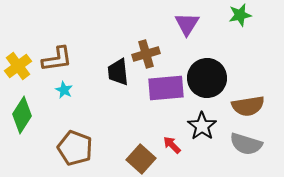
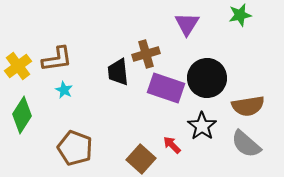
purple rectangle: rotated 24 degrees clockwise
gray semicircle: rotated 24 degrees clockwise
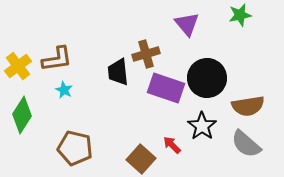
purple triangle: rotated 12 degrees counterclockwise
brown pentagon: rotated 8 degrees counterclockwise
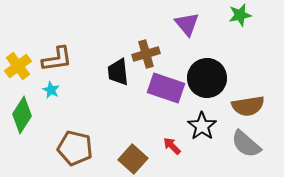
cyan star: moved 13 px left
red arrow: moved 1 px down
brown square: moved 8 px left
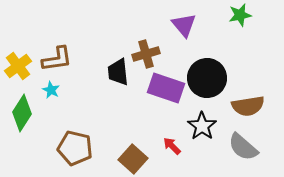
purple triangle: moved 3 px left, 1 px down
green diamond: moved 2 px up
gray semicircle: moved 3 px left, 3 px down
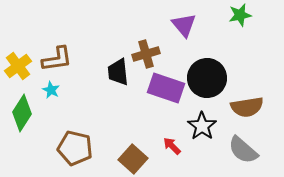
brown semicircle: moved 1 px left, 1 px down
gray semicircle: moved 3 px down
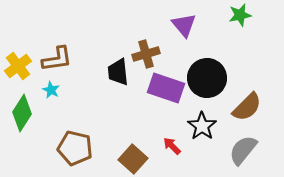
brown semicircle: rotated 36 degrees counterclockwise
gray semicircle: rotated 88 degrees clockwise
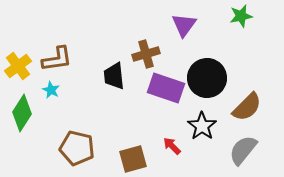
green star: moved 1 px right, 1 px down
purple triangle: rotated 16 degrees clockwise
black trapezoid: moved 4 px left, 4 px down
brown pentagon: moved 2 px right
brown square: rotated 32 degrees clockwise
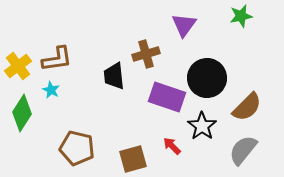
purple rectangle: moved 1 px right, 9 px down
